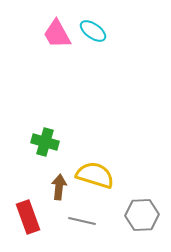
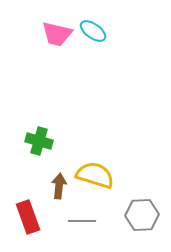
pink trapezoid: rotated 48 degrees counterclockwise
green cross: moved 6 px left, 1 px up
brown arrow: moved 1 px up
gray line: rotated 12 degrees counterclockwise
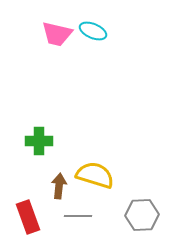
cyan ellipse: rotated 12 degrees counterclockwise
green cross: rotated 16 degrees counterclockwise
gray line: moved 4 px left, 5 px up
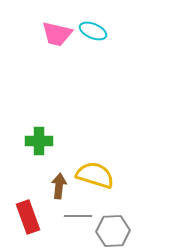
gray hexagon: moved 29 px left, 16 px down
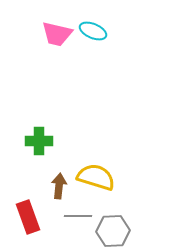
yellow semicircle: moved 1 px right, 2 px down
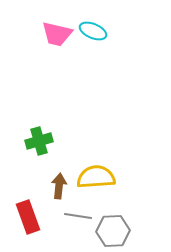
green cross: rotated 16 degrees counterclockwise
yellow semicircle: rotated 21 degrees counterclockwise
gray line: rotated 8 degrees clockwise
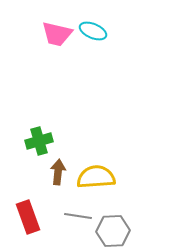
brown arrow: moved 1 px left, 14 px up
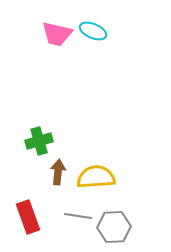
gray hexagon: moved 1 px right, 4 px up
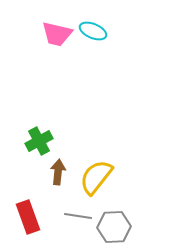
green cross: rotated 12 degrees counterclockwise
yellow semicircle: rotated 48 degrees counterclockwise
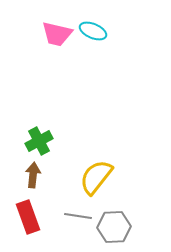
brown arrow: moved 25 px left, 3 px down
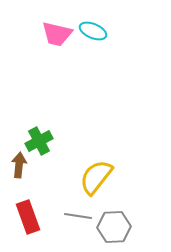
brown arrow: moved 14 px left, 10 px up
